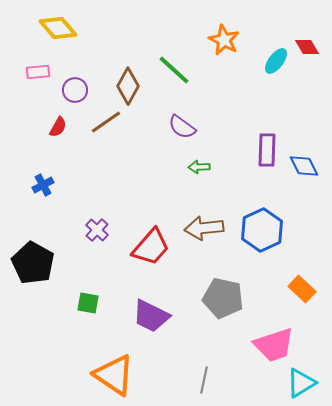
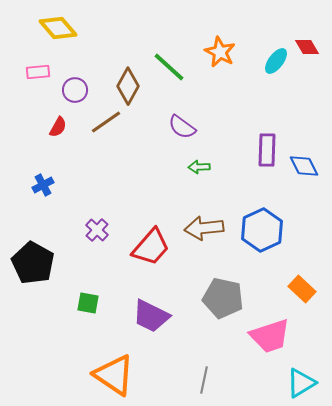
orange star: moved 4 px left, 12 px down
green line: moved 5 px left, 3 px up
pink trapezoid: moved 4 px left, 9 px up
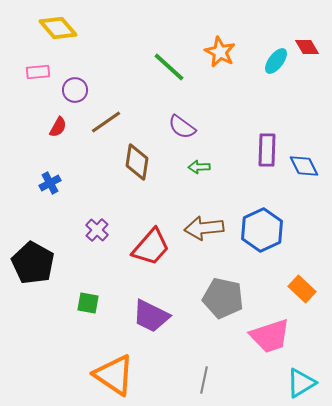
brown diamond: moved 9 px right, 76 px down; rotated 21 degrees counterclockwise
blue cross: moved 7 px right, 2 px up
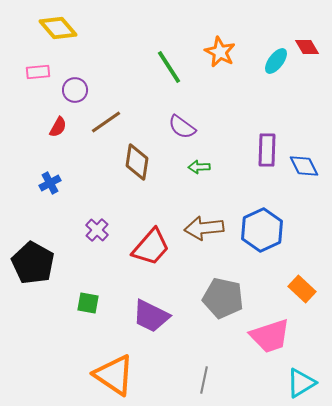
green line: rotated 15 degrees clockwise
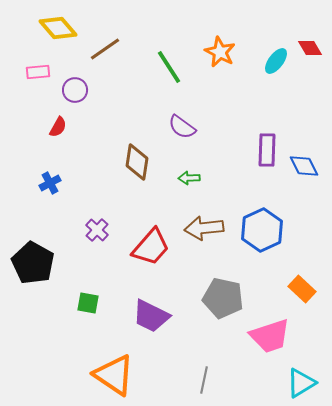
red diamond: moved 3 px right, 1 px down
brown line: moved 1 px left, 73 px up
green arrow: moved 10 px left, 11 px down
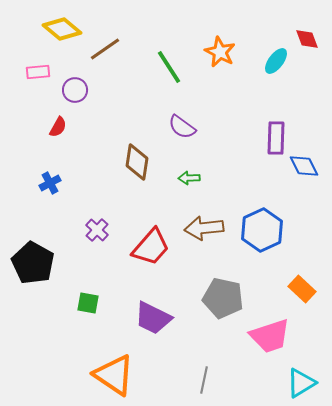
yellow diamond: moved 4 px right, 1 px down; rotated 9 degrees counterclockwise
red diamond: moved 3 px left, 9 px up; rotated 10 degrees clockwise
purple rectangle: moved 9 px right, 12 px up
purple trapezoid: moved 2 px right, 2 px down
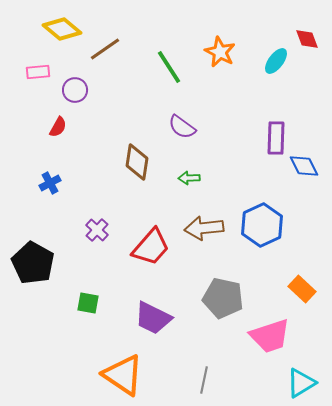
blue hexagon: moved 5 px up
orange triangle: moved 9 px right
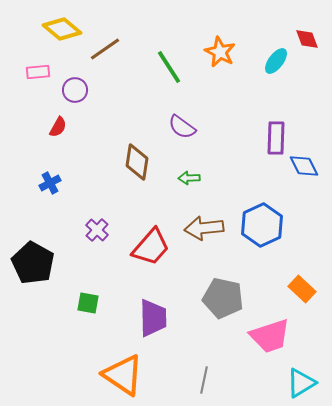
purple trapezoid: rotated 117 degrees counterclockwise
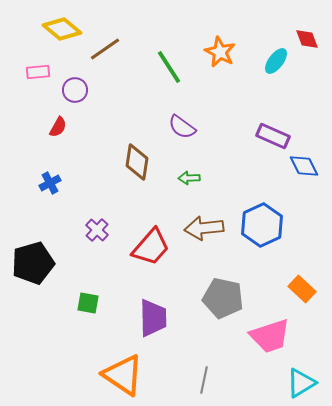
purple rectangle: moved 3 px left, 2 px up; rotated 68 degrees counterclockwise
black pentagon: rotated 27 degrees clockwise
